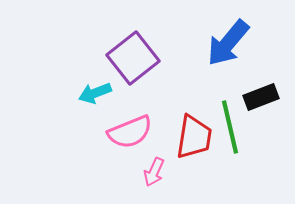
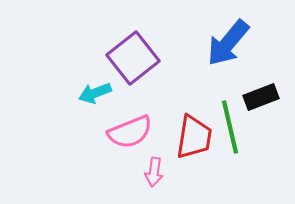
pink arrow: rotated 16 degrees counterclockwise
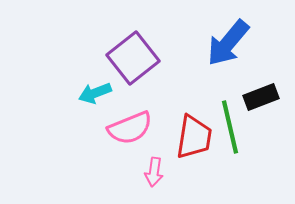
pink semicircle: moved 4 px up
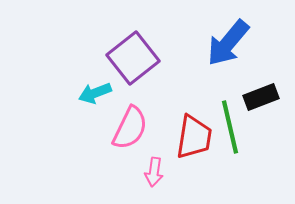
pink semicircle: rotated 42 degrees counterclockwise
